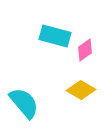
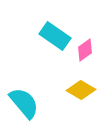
cyan rectangle: rotated 20 degrees clockwise
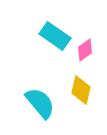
yellow diamond: rotated 72 degrees clockwise
cyan semicircle: moved 16 px right
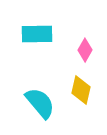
cyan rectangle: moved 18 px left, 2 px up; rotated 36 degrees counterclockwise
pink diamond: rotated 25 degrees counterclockwise
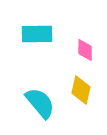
pink diamond: rotated 30 degrees counterclockwise
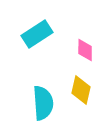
cyan rectangle: rotated 32 degrees counterclockwise
cyan semicircle: moved 3 px right; rotated 36 degrees clockwise
